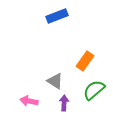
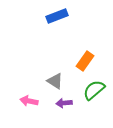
purple arrow: rotated 98 degrees counterclockwise
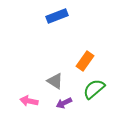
green semicircle: moved 1 px up
purple arrow: rotated 21 degrees counterclockwise
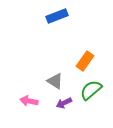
green semicircle: moved 3 px left, 1 px down
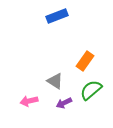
pink arrow: rotated 24 degrees counterclockwise
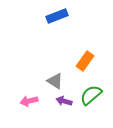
green semicircle: moved 5 px down
purple arrow: moved 2 px up; rotated 42 degrees clockwise
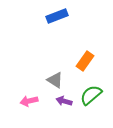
gray triangle: moved 1 px up
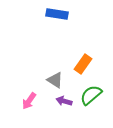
blue rectangle: moved 2 px up; rotated 30 degrees clockwise
orange rectangle: moved 2 px left, 3 px down
pink arrow: rotated 42 degrees counterclockwise
